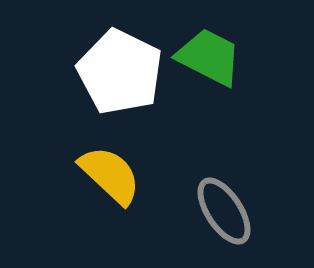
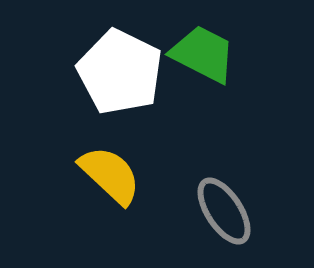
green trapezoid: moved 6 px left, 3 px up
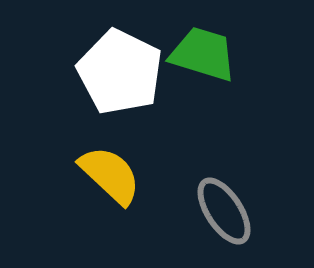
green trapezoid: rotated 10 degrees counterclockwise
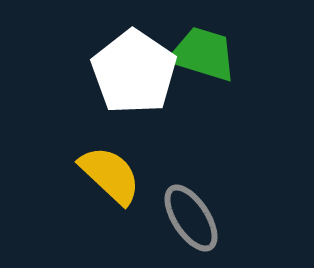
white pentagon: moved 14 px right; rotated 8 degrees clockwise
gray ellipse: moved 33 px left, 7 px down
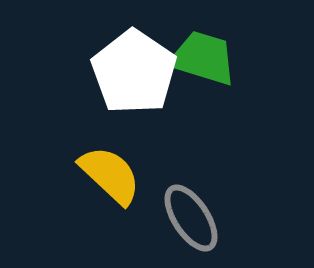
green trapezoid: moved 4 px down
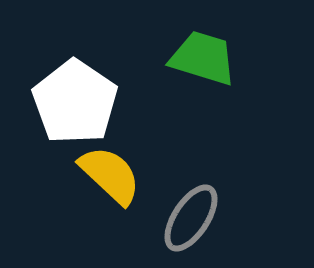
white pentagon: moved 59 px left, 30 px down
gray ellipse: rotated 66 degrees clockwise
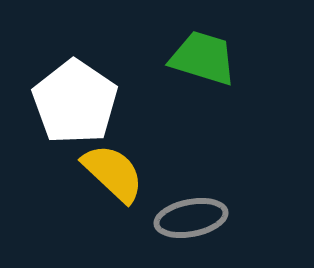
yellow semicircle: moved 3 px right, 2 px up
gray ellipse: rotated 46 degrees clockwise
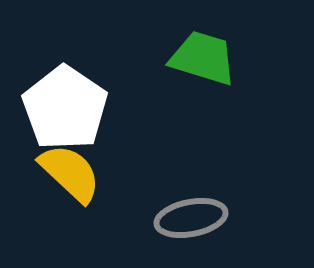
white pentagon: moved 10 px left, 6 px down
yellow semicircle: moved 43 px left
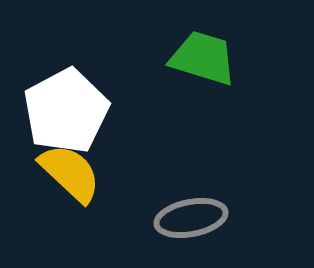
white pentagon: moved 1 px right, 3 px down; rotated 10 degrees clockwise
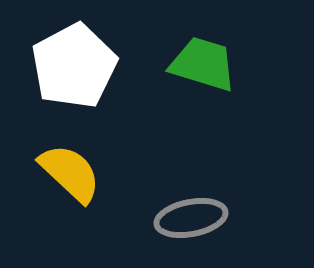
green trapezoid: moved 6 px down
white pentagon: moved 8 px right, 45 px up
